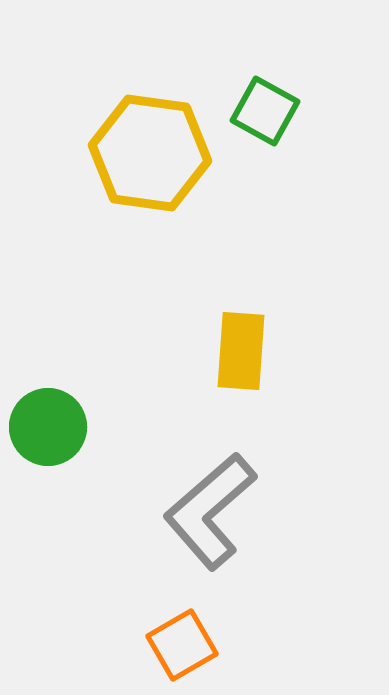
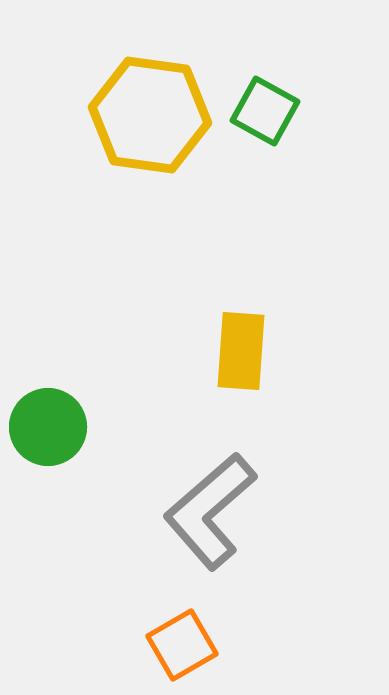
yellow hexagon: moved 38 px up
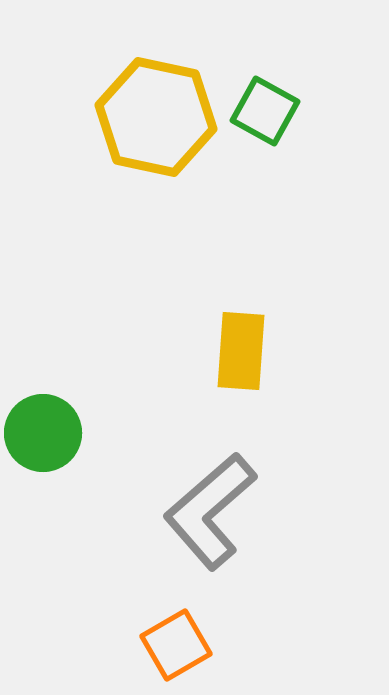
yellow hexagon: moved 6 px right, 2 px down; rotated 4 degrees clockwise
green circle: moved 5 px left, 6 px down
orange square: moved 6 px left
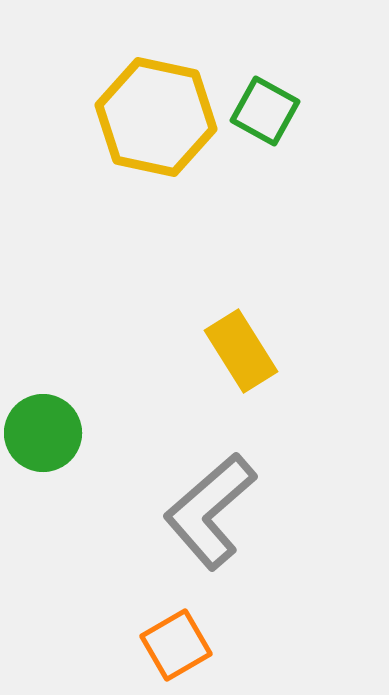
yellow rectangle: rotated 36 degrees counterclockwise
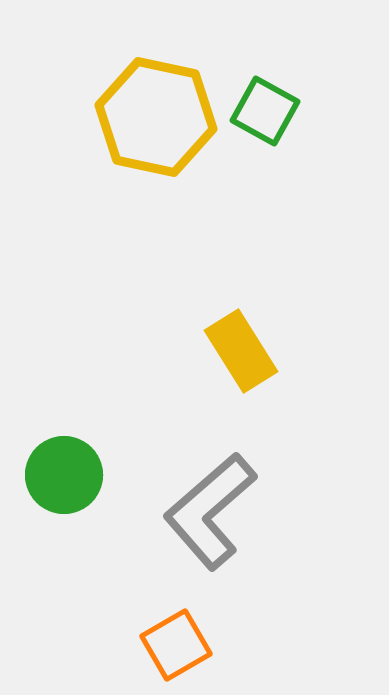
green circle: moved 21 px right, 42 px down
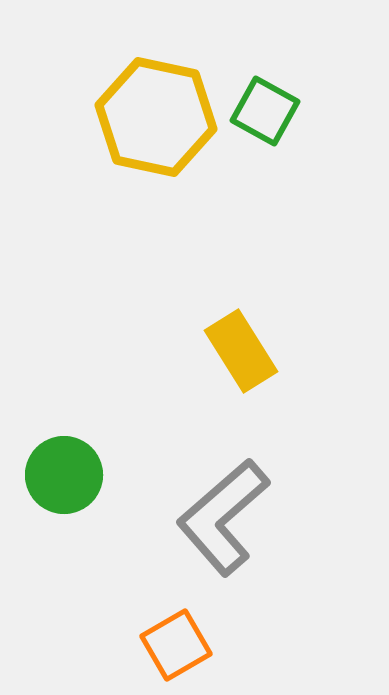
gray L-shape: moved 13 px right, 6 px down
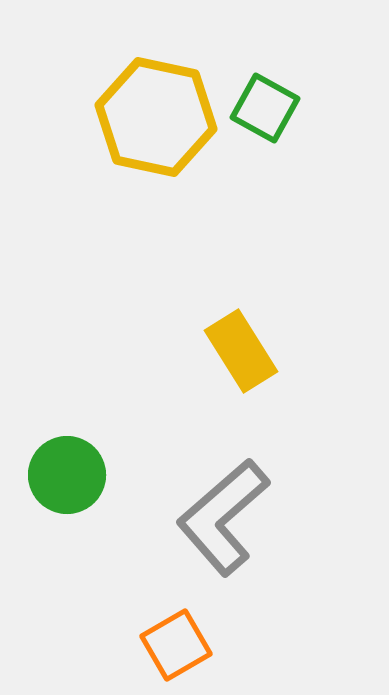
green square: moved 3 px up
green circle: moved 3 px right
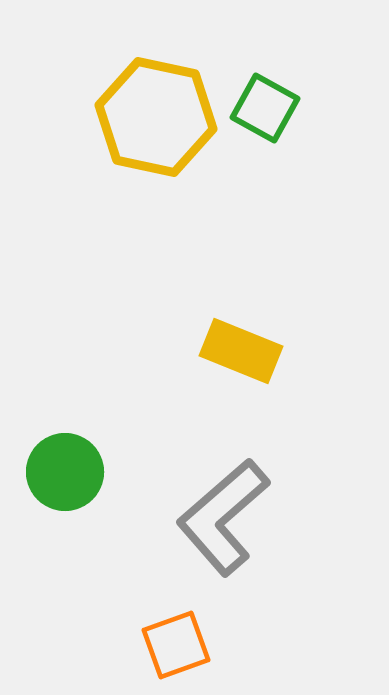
yellow rectangle: rotated 36 degrees counterclockwise
green circle: moved 2 px left, 3 px up
orange square: rotated 10 degrees clockwise
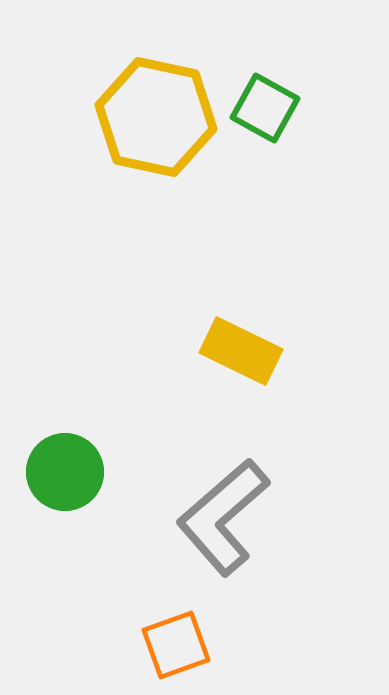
yellow rectangle: rotated 4 degrees clockwise
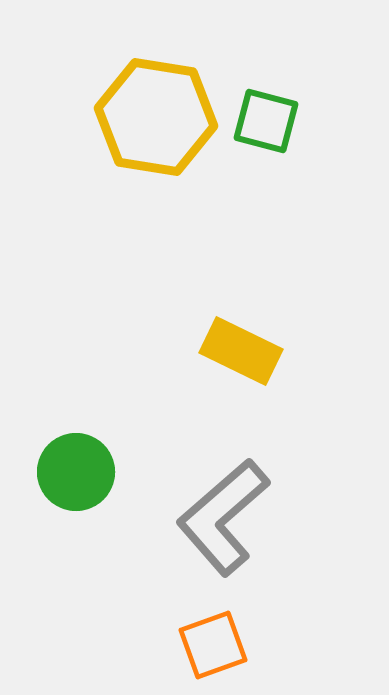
green square: moved 1 px right, 13 px down; rotated 14 degrees counterclockwise
yellow hexagon: rotated 3 degrees counterclockwise
green circle: moved 11 px right
orange square: moved 37 px right
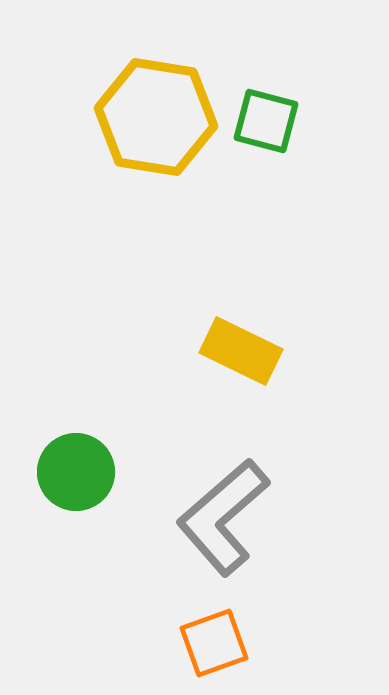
orange square: moved 1 px right, 2 px up
